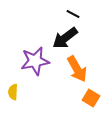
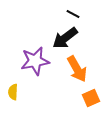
orange square: rotated 36 degrees clockwise
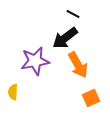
orange arrow: moved 1 px right, 4 px up
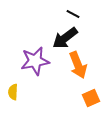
orange arrow: rotated 8 degrees clockwise
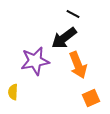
black arrow: moved 1 px left
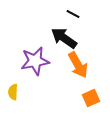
black arrow: rotated 72 degrees clockwise
orange arrow: rotated 8 degrees counterclockwise
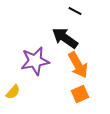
black line: moved 2 px right, 3 px up
black arrow: moved 1 px right
yellow semicircle: rotated 140 degrees counterclockwise
orange square: moved 11 px left, 4 px up
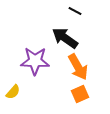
purple star: rotated 12 degrees clockwise
orange arrow: moved 2 px down
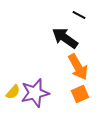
black line: moved 4 px right, 4 px down
purple star: moved 32 px down; rotated 16 degrees counterclockwise
